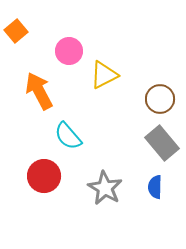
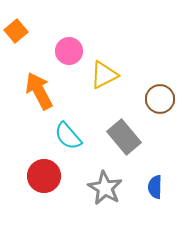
gray rectangle: moved 38 px left, 6 px up
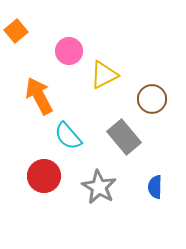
orange arrow: moved 5 px down
brown circle: moved 8 px left
gray star: moved 6 px left, 1 px up
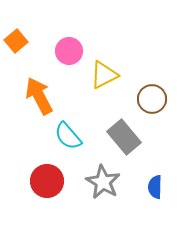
orange square: moved 10 px down
red circle: moved 3 px right, 5 px down
gray star: moved 4 px right, 5 px up
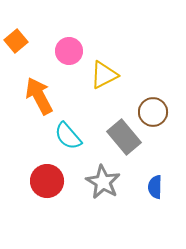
brown circle: moved 1 px right, 13 px down
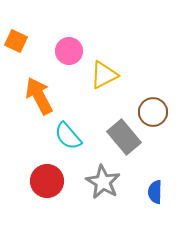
orange square: rotated 25 degrees counterclockwise
blue semicircle: moved 5 px down
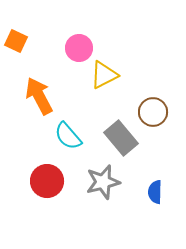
pink circle: moved 10 px right, 3 px up
gray rectangle: moved 3 px left, 1 px down
gray star: rotated 28 degrees clockwise
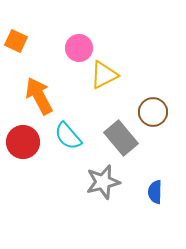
red circle: moved 24 px left, 39 px up
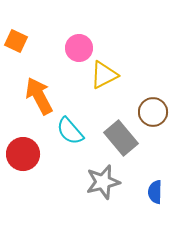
cyan semicircle: moved 2 px right, 5 px up
red circle: moved 12 px down
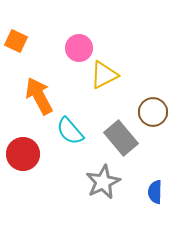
gray star: rotated 12 degrees counterclockwise
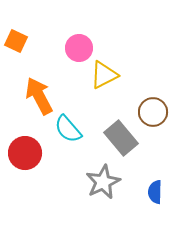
cyan semicircle: moved 2 px left, 2 px up
red circle: moved 2 px right, 1 px up
